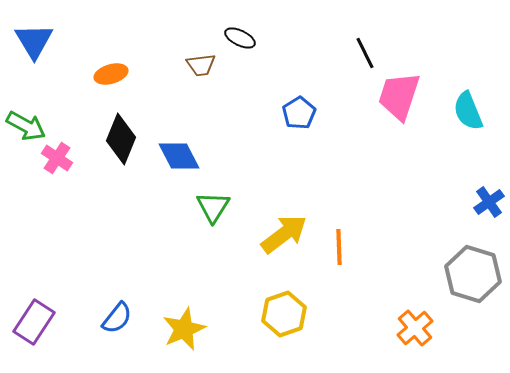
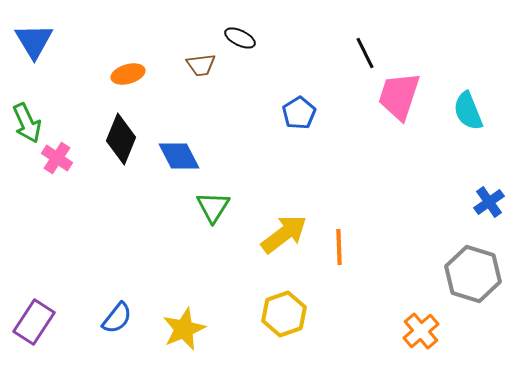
orange ellipse: moved 17 px right
green arrow: moved 1 px right, 3 px up; rotated 36 degrees clockwise
orange cross: moved 6 px right, 3 px down
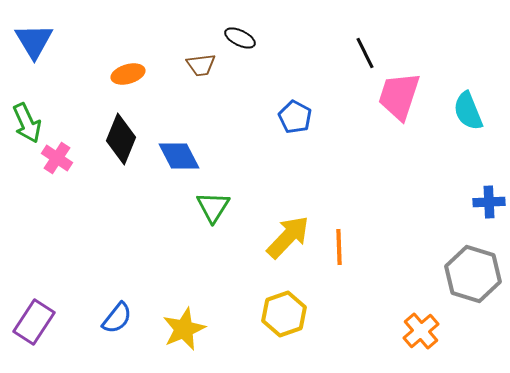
blue pentagon: moved 4 px left, 4 px down; rotated 12 degrees counterclockwise
blue cross: rotated 32 degrees clockwise
yellow arrow: moved 4 px right, 3 px down; rotated 9 degrees counterclockwise
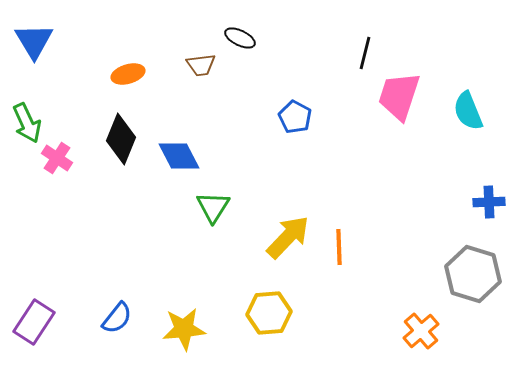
black line: rotated 40 degrees clockwise
yellow hexagon: moved 15 px left, 1 px up; rotated 15 degrees clockwise
yellow star: rotated 18 degrees clockwise
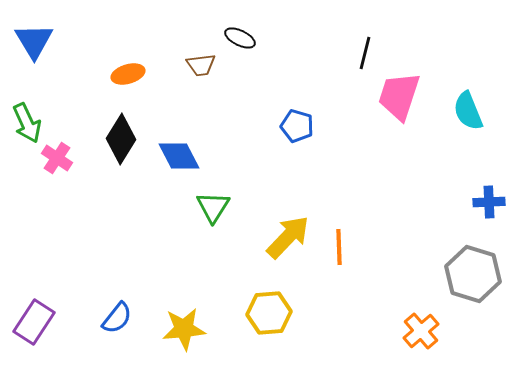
blue pentagon: moved 2 px right, 9 px down; rotated 12 degrees counterclockwise
black diamond: rotated 9 degrees clockwise
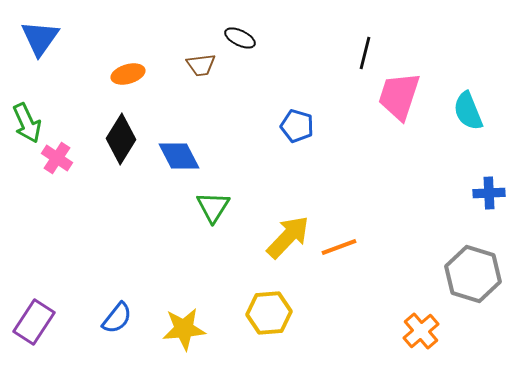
blue triangle: moved 6 px right, 3 px up; rotated 6 degrees clockwise
blue cross: moved 9 px up
orange line: rotated 72 degrees clockwise
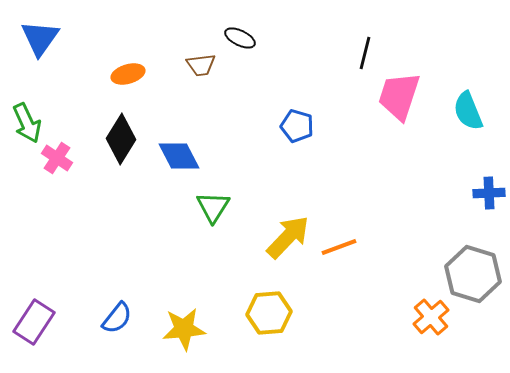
orange cross: moved 10 px right, 14 px up
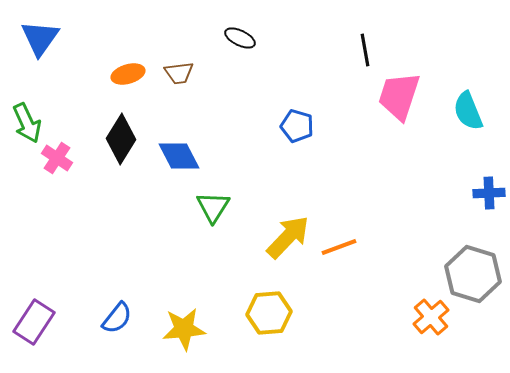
black line: moved 3 px up; rotated 24 degrees counterclockwise
brown trapezoid: moved 22 px left, 8 px down
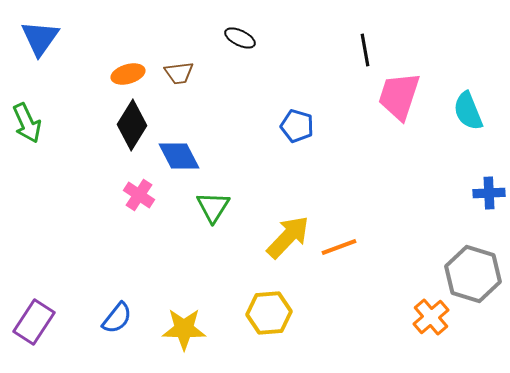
black diamond: moved 11 px right, 14 px up
pink cross: moved 82 px right, 37 px down
yellow star: rotated 6 degrees clockwise
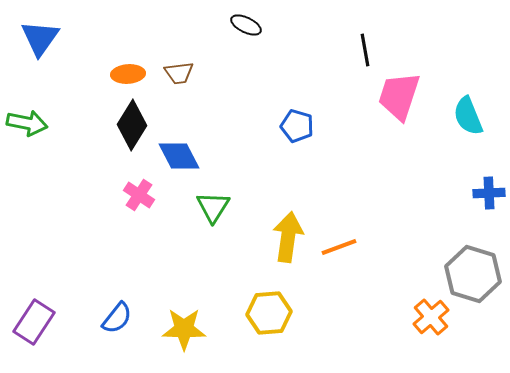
black ellipse: moved 6 px right, 13 px up
orange ellipse: rotated 12 degrees clockwise
cyan semicircle: moved 5 px down
green arrow: rotated 54 degrees counterclockwise
yellow arrow: rotated 36 degrees counterclockwise
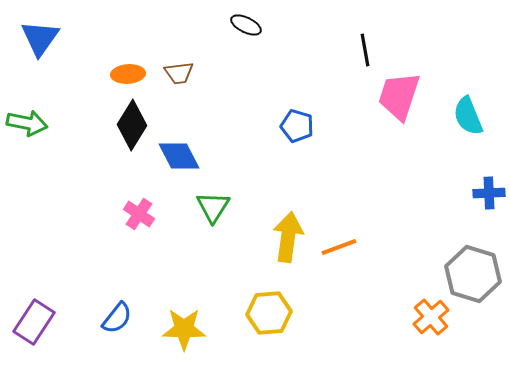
pink cross: moved 19 px down
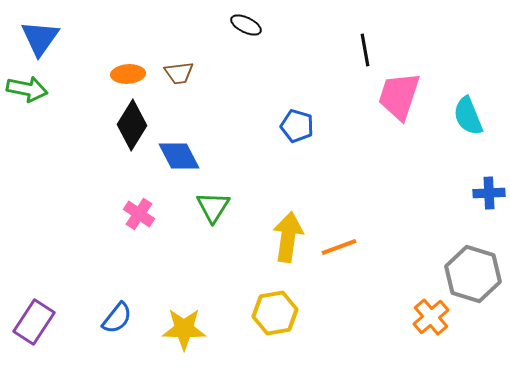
green arrow: moved 34 px up
yellow hexagon: moved 6 px right; rotated 6 degrees counterclockwise
